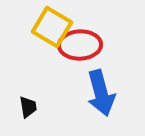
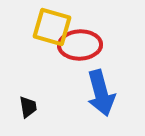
yellow square: rotated 15 degrees counterclockwise
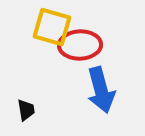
blue arrow: moved 3 px up
black trapezoid: moved 2 px left, 3 px down
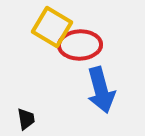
yellow square: rotated 15 degrees clockwise
black trapezoid: moved 9 px down
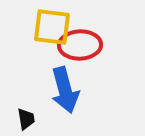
yellow square: rotated 24 degrees counterclockwise
blue arrow: moved 36 px left
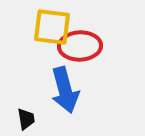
red ellipse: moved 1 px down
